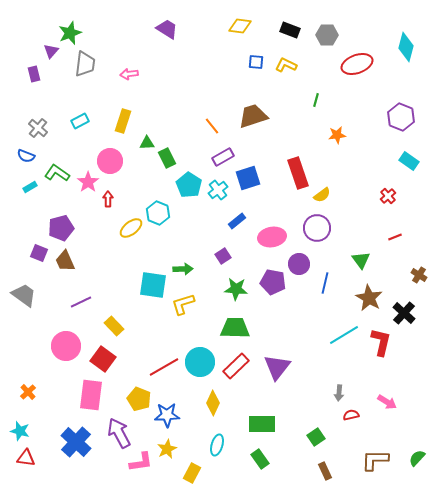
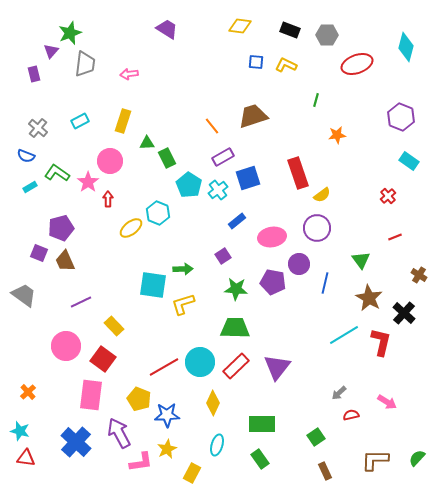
gray arrow at (339, 393): rotated 42 degrees clockwise
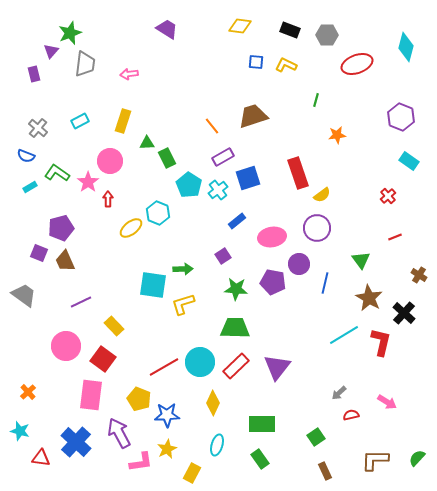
red triangle at (26, 458): moved 15 px right
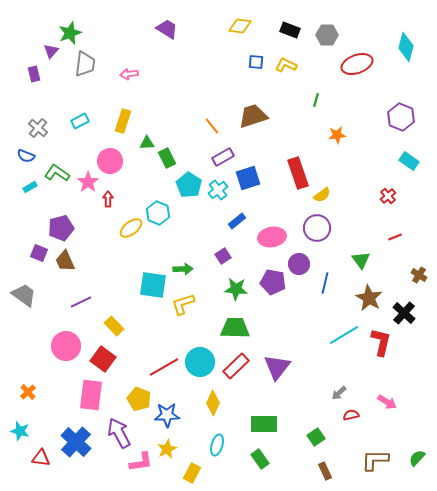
green rectangle at (262, 424): moved 2 px right
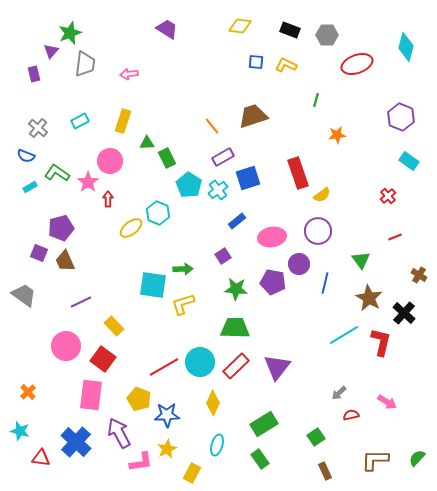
purple circle at (317, 228): moved 1 px right, 3 px down
green rectangle at (264, 424): rotated 32 degrees counterclockwise
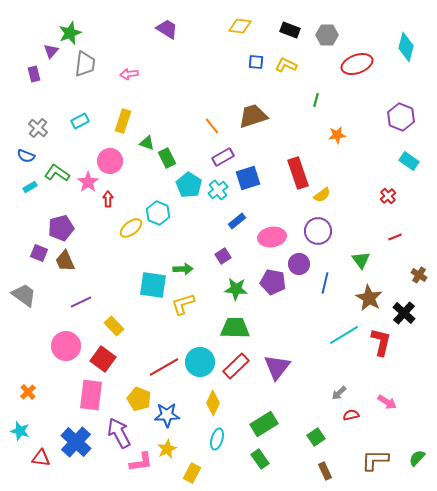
green triangle at (147, 143): rotated 21 degrees clockwise
cyan ellipse at (217, 445): moved 6 px up
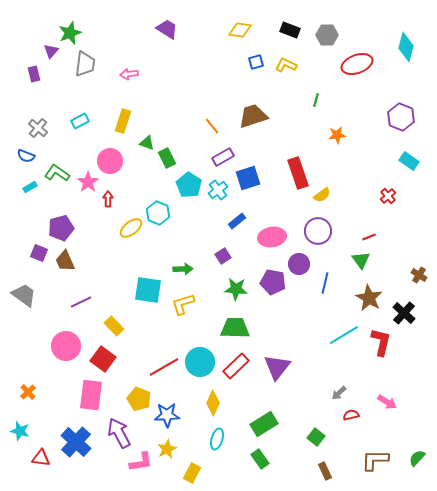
yellow diamond at (240, 26): moved 4 px down
blue square at (256, 62): rotated 21 degrees counterclockwise
red line at (395, 237): moved 26 px left
cyan square at (153, 285): moved 5 px left, 5 px down
green square at (316, 437): rotated 18 degrees counterclockwise
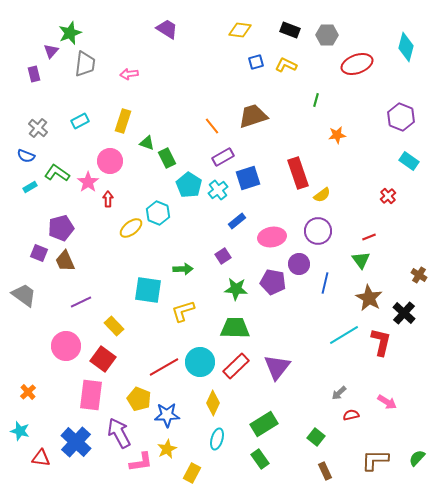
yellow L-shape at (183, 304): moved 7 px down
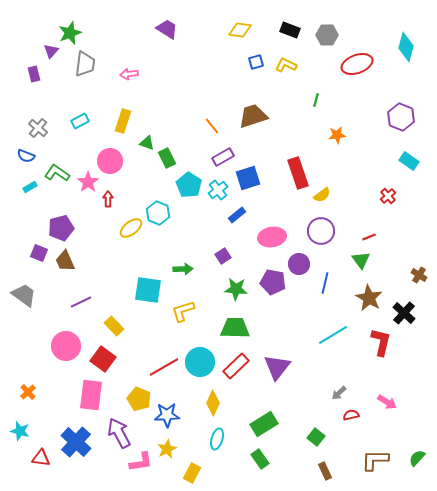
blue rectangle at (237, 221): moved 6 px up
purple circle at (318, 231): moved 3 px right
cyan line at (344, 335): moved 11 px left
